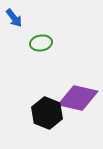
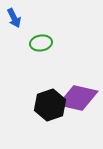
blue arrow: rotated 12 degrees clockwise
black hexagon: moved 3 px right, 8 px up; rotated 20 degrees clockwise
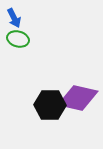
green ellipse: moved 23 px left, 4 px up; rotated 25 degrees clockwise
black hexagon: rotated 20 degrees clockwise
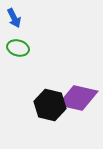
green ellipse: moved 9 px down
black hexagon: rotated 12 degrees clockwise
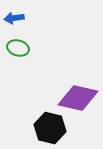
blue arrow: rotated 108 degrees clockwise
black hexagon: moved 23 px down
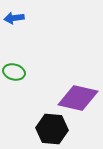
green ellipse: moved 4 px left, 24 px down
black hexagon: moved 2 px right, 1 px down; rotated 8 degrees counterclockwise
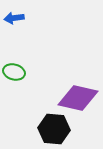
black hexagon: moved 2 px right
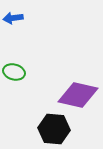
blue arrow: moved 1 px left
purple diamond: moved 3 px up
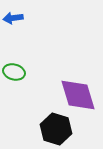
purple diamond: rotated 60 degrees clockwise
black hexagon: moved 2 px right; rotated 12 degrees clockwise
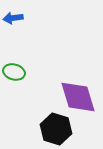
purple diamond: moved 2 px down
